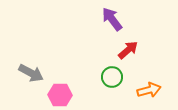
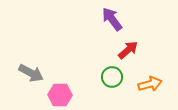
orange arrow: moved 1 px right, 6 px up
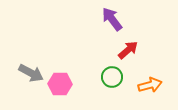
orange arrow: moved 1 px down
pink hexagon: moved 11 px up
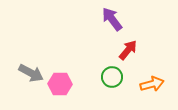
red arrow: rotated 10 degrees counterclockwise
orange arrow: moved 2 px right, 1 px up
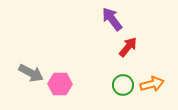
red arrow: moved 3 px up
green circle: moved 11 px right, 8 px down
